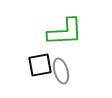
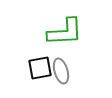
black square: moved 3 px down
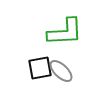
gray ellipse: rotated 30 degrees counterclockwise
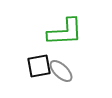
black square: moved 1 px left, 2 px up
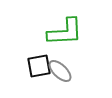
gray ellipse: moved 1 px left
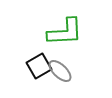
black square: rotated 20 degrees counterclockwise
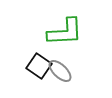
black square: rotated 25 degrees counterclockwise
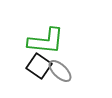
green L-shape: moved 19 px left, 9 px down; rotated 9 degrees clockwise
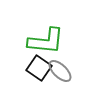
black square: moved 2 px down
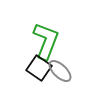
green L-shape: rotated 75 degrees counterclockwise
